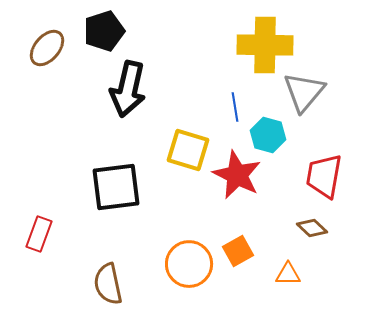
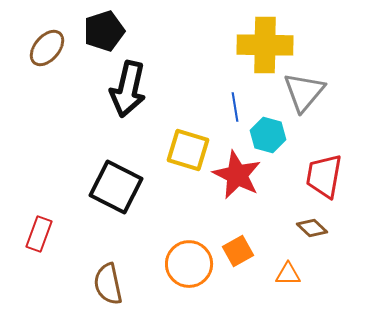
black square: rotated 34 degrees clockwise
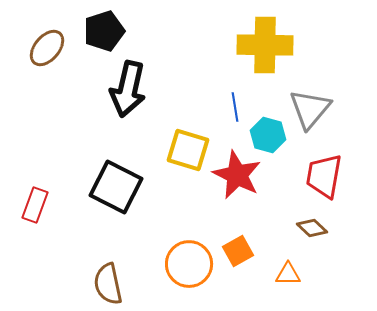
gray triangle: moved 6 px right, 17 px down
red rectangle: moved 4 px left, 29 px up
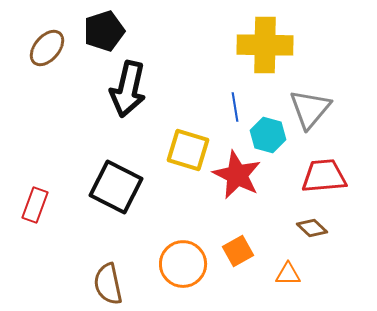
red trapezoid: rotated 75 degrees clockwise
orange circle: moved 6 px left
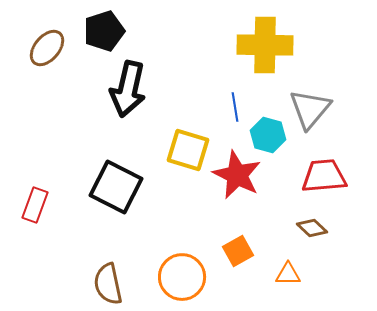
orange circle: moved 1 px left, 13 px down
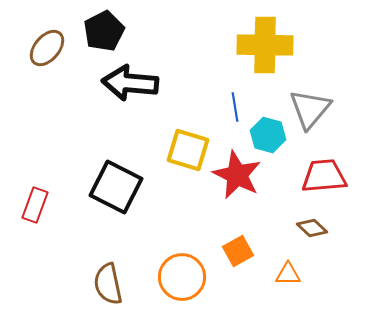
black pentagon: rotated 9 degrees counterclockwise
black arrow: moved 2 px right, 6 px up; rotated 82 degrees clockwise
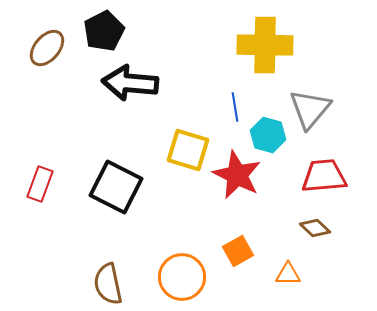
red rectangle: moved 5 px right, 21 px up
brown diamond: moved 3 px right
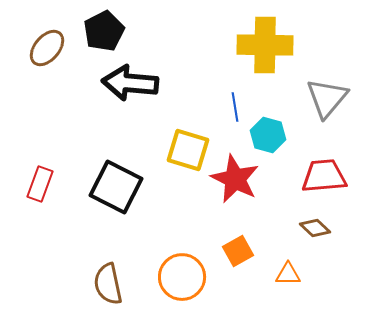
gray triangle: moved 17 px right, 11 px up
red star: moved 2 px left, 4 px down
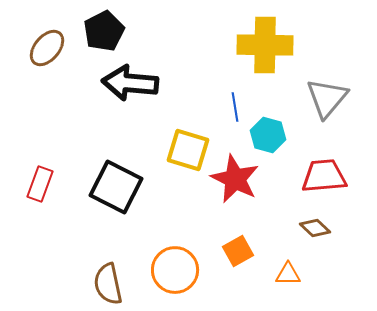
orange circle: moved 7 px left, 7 px up
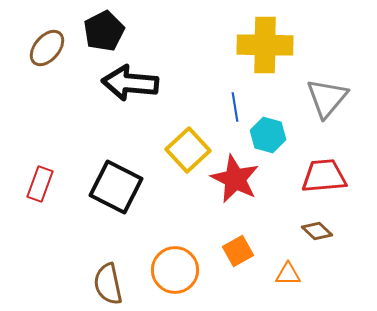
yellow square: rotated 30 degrees clockwise
brown diamond: moved 2 px right, 3 px down
